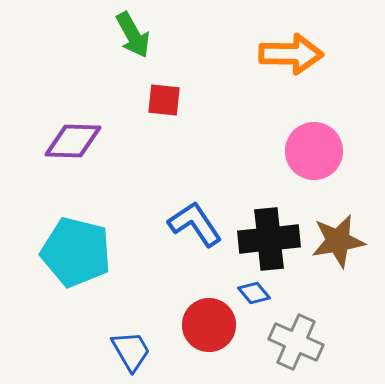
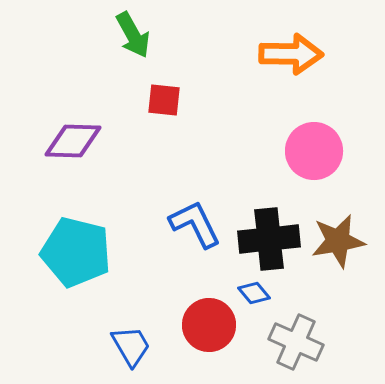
blue L-shape: rotated 8 degrees clockwise
blue trapezoid: moved 5 px up
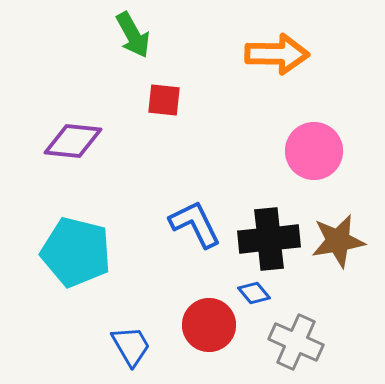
orange arrow: moved 14 px left
purple diamond: rotated 4 degrees clockwise
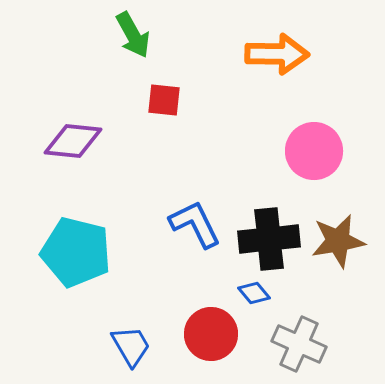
red circle: moved 2 px right, 9 px down
gray cross: moved 3 px right, 2 px down
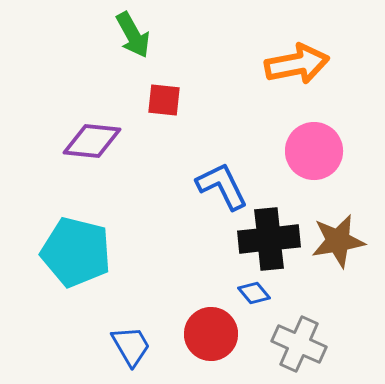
orange arrow: moved 20 px right, 10 px down; rotated 12 degrees counterclockwise
purple diamond: moved 19 px right
blue L-shape: moved 27 px right, 38 px up
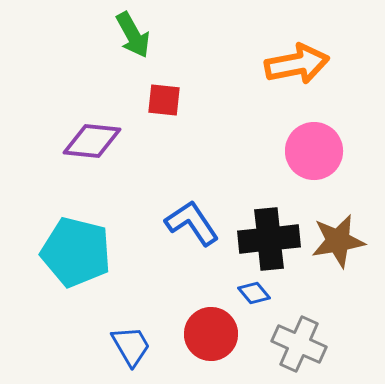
blue L-shape: moved 30 px left, 37 px down; rotated 8 degrees counterclockwise
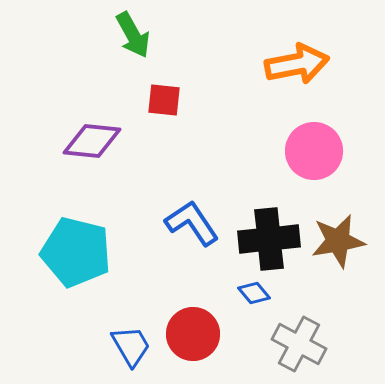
red circle: moved 18 px left
gray cross: rotated 4 degrees clockwise
